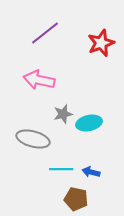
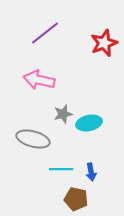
red star: moved 3 px right
blue arrow: rotated 114 degrees counterclockwise
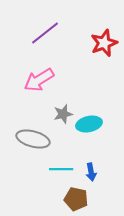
pink arrow: rotated 44 degrees counterclockwise
cyan ellipse: moved 1 px down
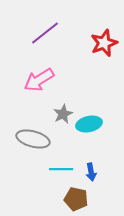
gray star: rotated 12 degrees counterclockwise
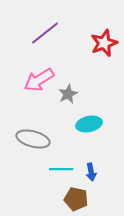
gray star: moved 5 px right, 20 px up
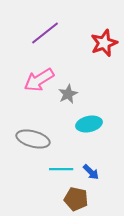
blue arrow: rotated 36 degrees counterclockwise
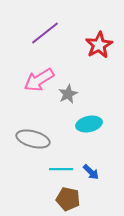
red star: moved 5 px left, 2 px down; rotated 8 degrees counterclockwise
brown pentagon: moved 8 px left
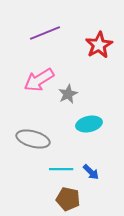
purple line: rotated 16 degrees clockwise
